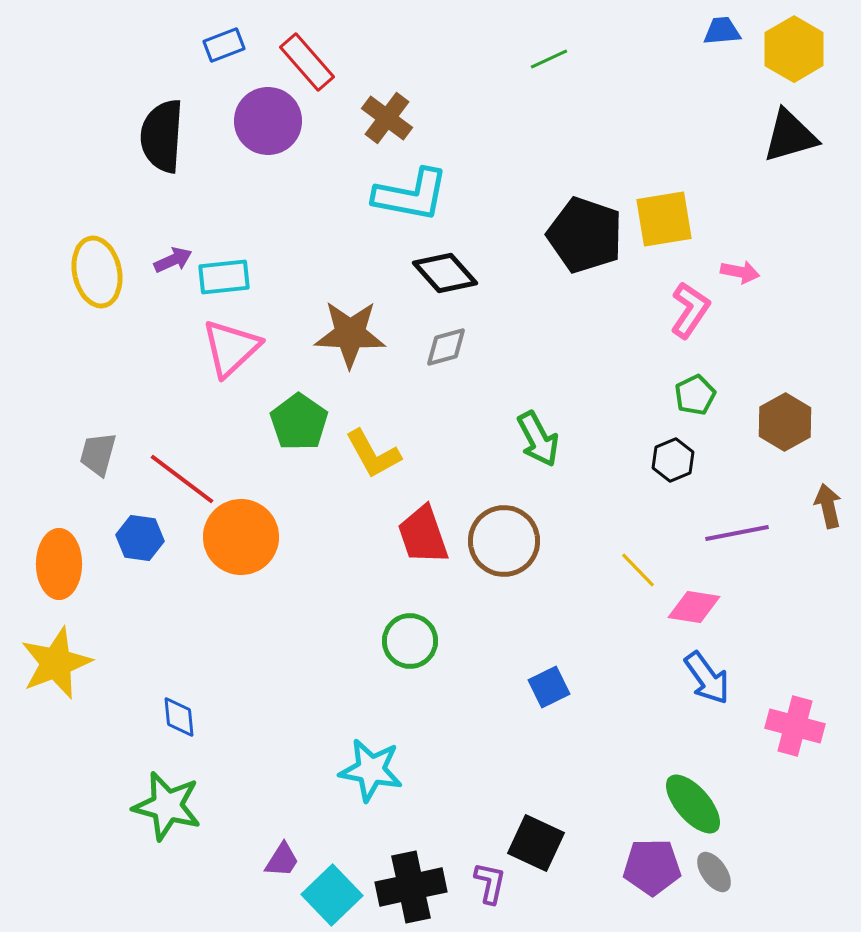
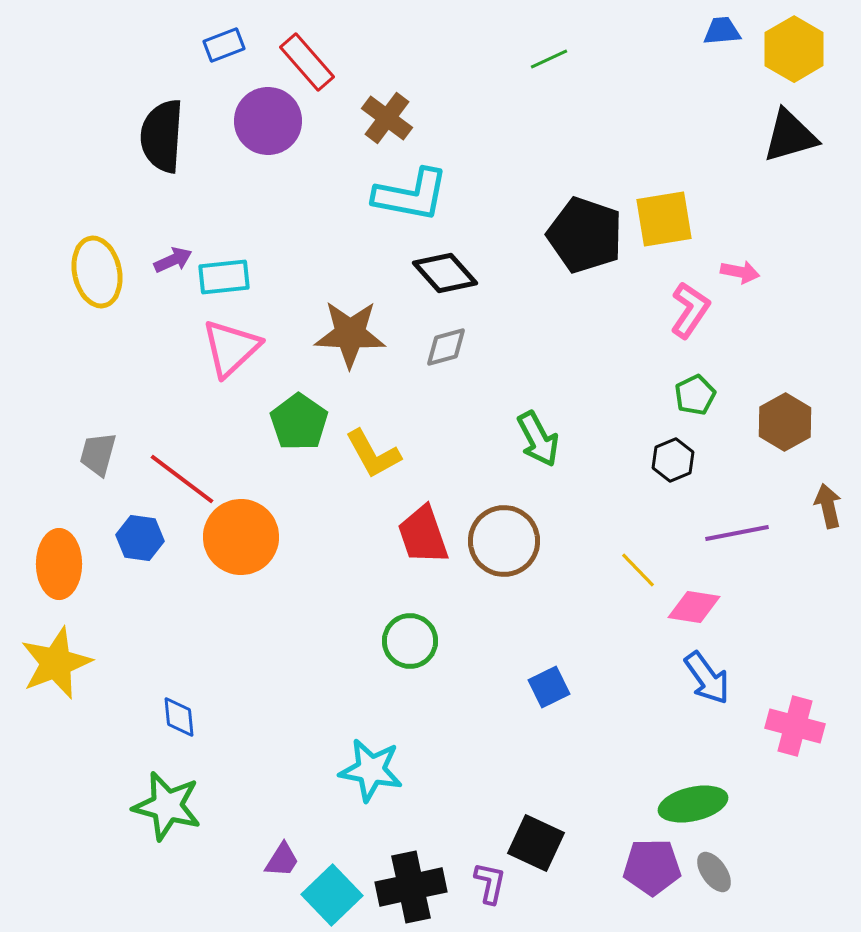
green ellipse at (693, 804): rotated 62 degrees counterclockwise
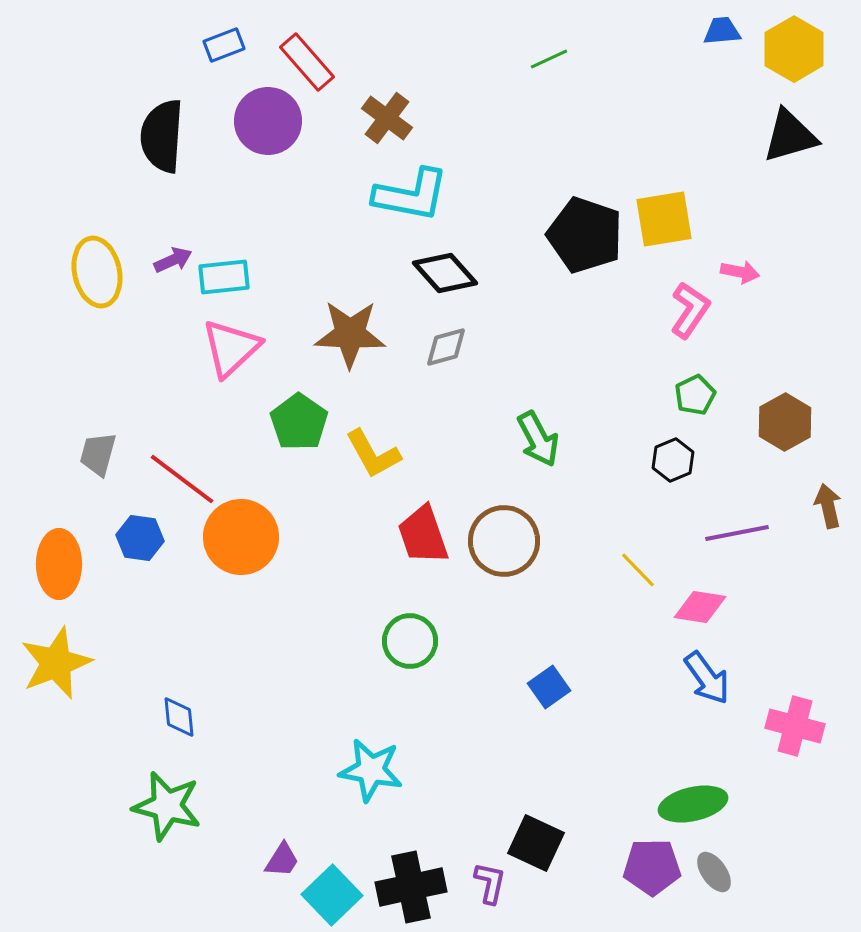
pink diamond at (694, 607): moved 6 px right
blue square at (549, 687): rotated 9 degrees counterclockwise
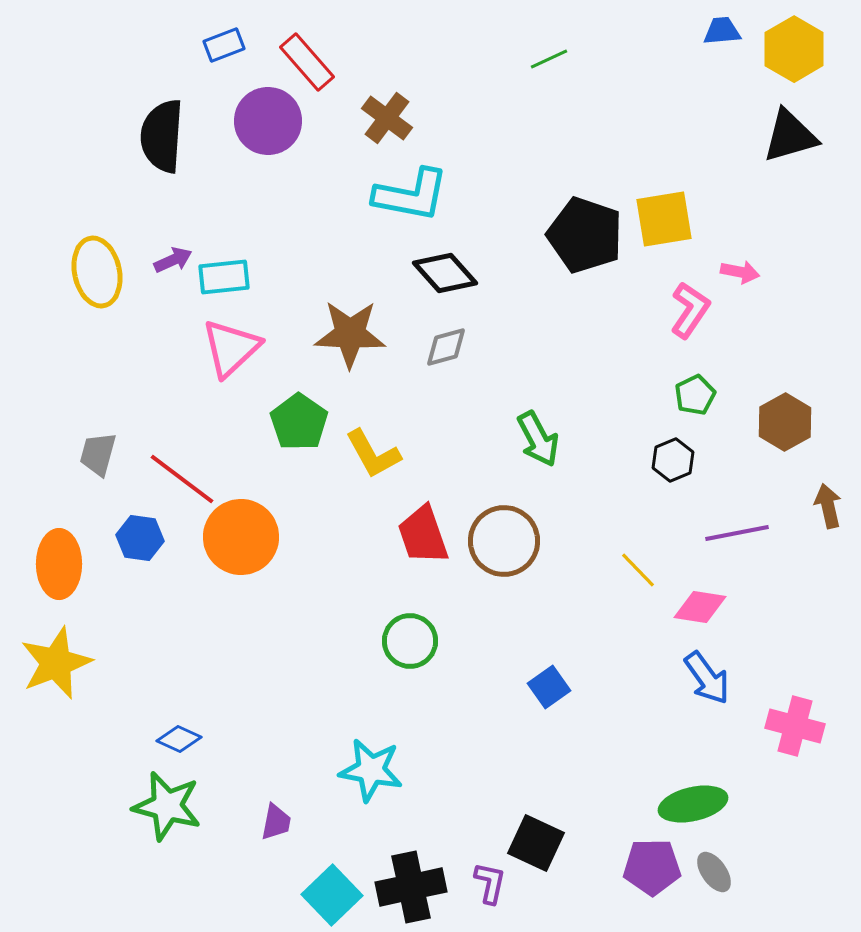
blue diamond at (179, 717): moved 22 px down; rotated 60 degrees counterclockwise
purple trapezoid at (282, 860): moved 6 px left, 38 px up; rotated 21 degrees counterclockwise
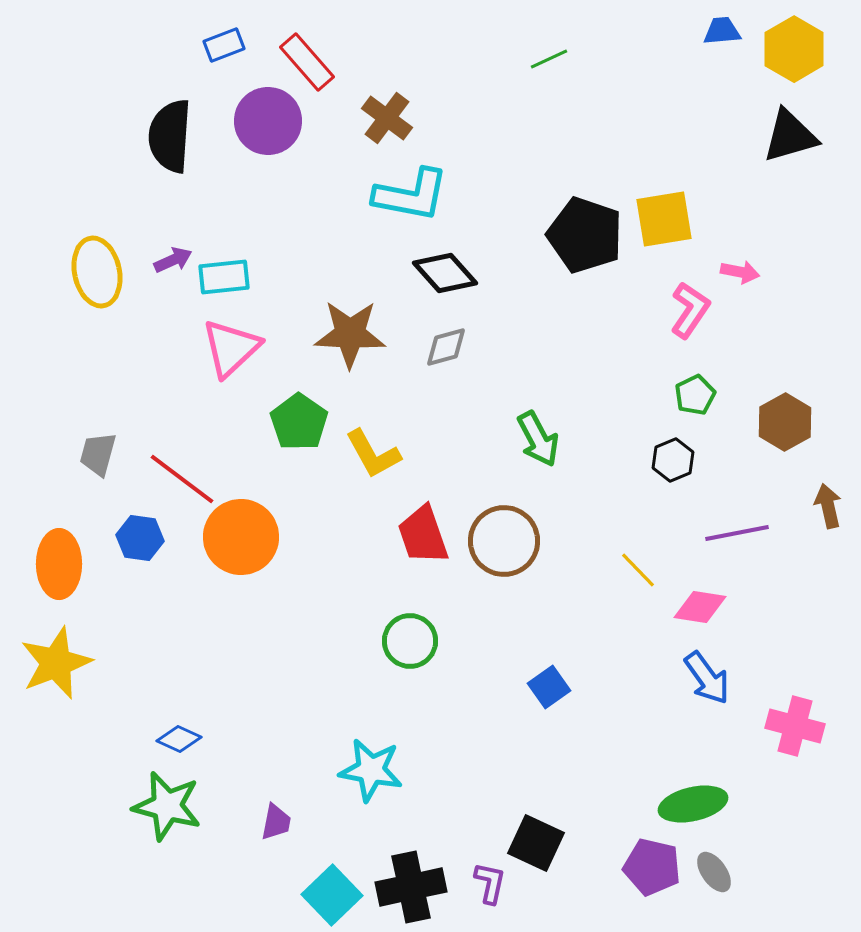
black semicircle at (162, 136): moved 8 px right
purple pentagon at (652, 867): rotated 14 degrees clockwise
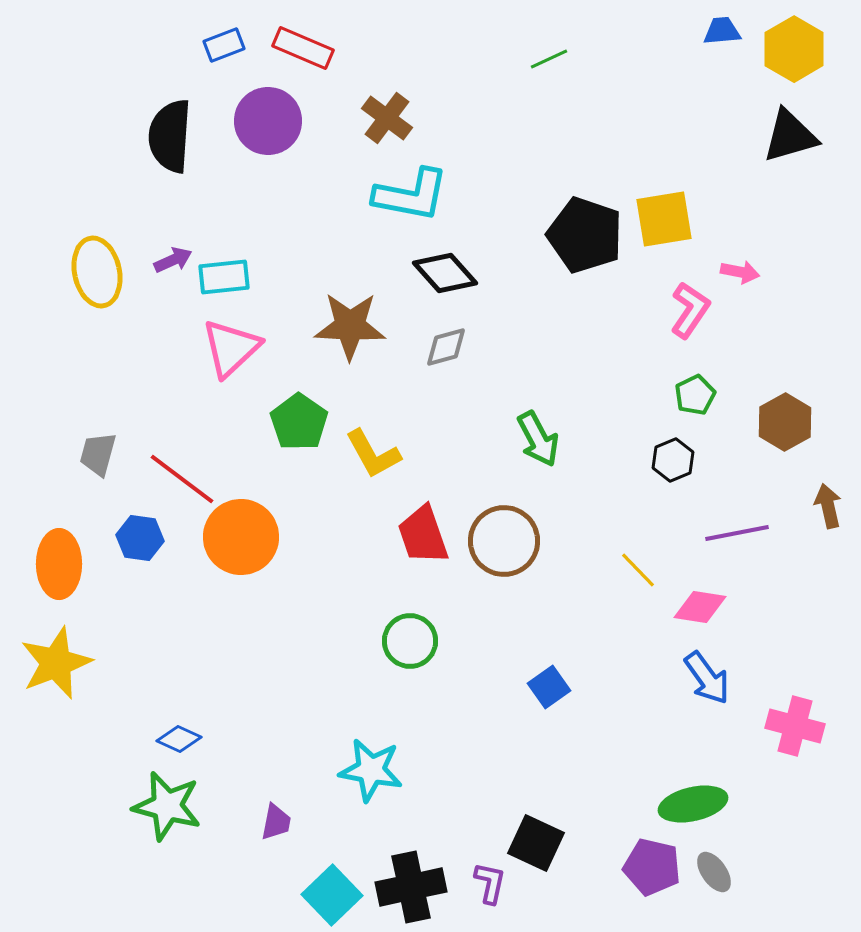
red rectangle at (307, 62): moved 4 px left, 14 px up; rotated 26 degrees counterclockwise
brown star at (350, 334): moved 8 px up
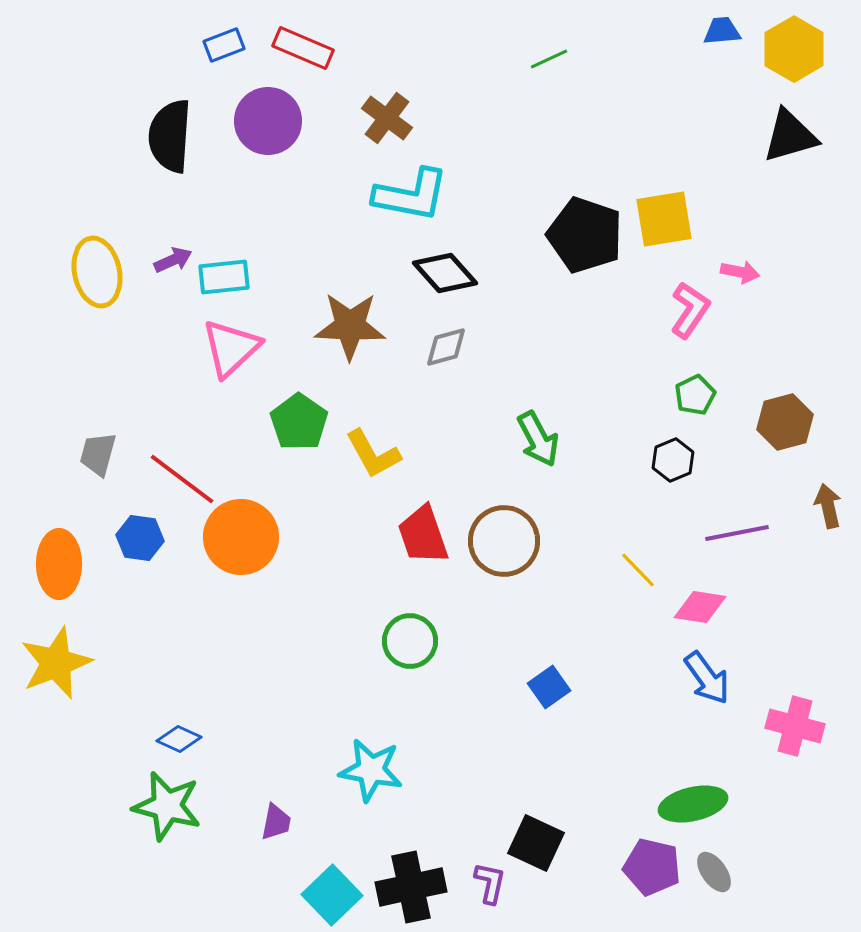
brown hexagon at (785, 422): rotated 14 degrees clockwise
